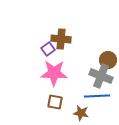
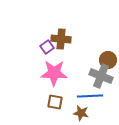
purple square: moved 1 px left, 2 px up
blue line: moved 7 px left
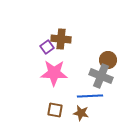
brown square: moved 8 px down
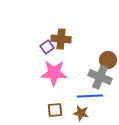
gray cross: moved 1 px left, 1 px down
brown square: rotated 14 degrees counterclockwise
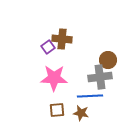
brown cross: moved 1 px right
purple square: moved 1 px right
pink star: moved 5 px down
gray cross: rotated 30 degrees counterclockwise
brown square: moved 2 px right
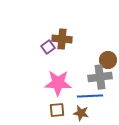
pink star: moved 4 px right, 5 px down
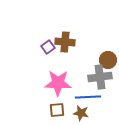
brown cross: moved 3 px right, 3 px down
blue line: moved 2 px left, 1 px down
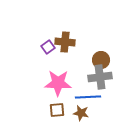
brown circle: moved 7 px left
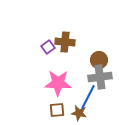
brown circle: moved 2 px left
blue line: rotated 60 degrees counterclockwise
brown star: moved 2 px left
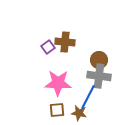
gray cross: moved 1 px left, 1 px up; rotated 15 degrees clockwise
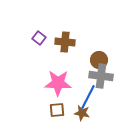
purple square: moved 9 px left, 9 px up; rotated 16 degrees counterclockwise
gray cross: moved 2 px right
brown star: moved 3 px right
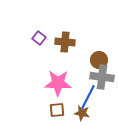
gray cross: moved 1 px right, 1 px down
